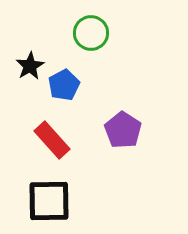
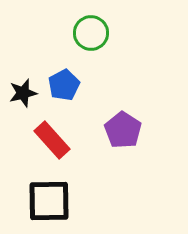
black star: moved 7 px left, 27 px down; rotated 16 degrees clockwise
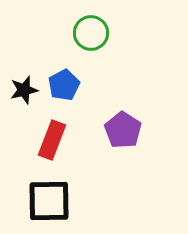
black star: moved 1 px right, 3 px up
red rectangle: rotated 63 degrees clockwise
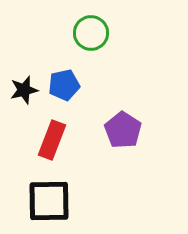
blue pentagon: rotated 16 degrees clockwise
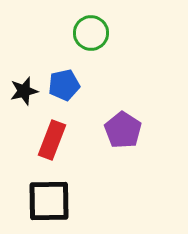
black star: moved 1 px down
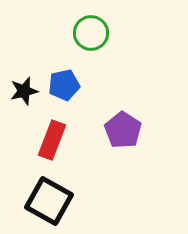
black square: rotated 30 degrees clockwise
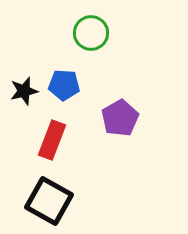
blue pentagon: rotated 16 degrees clockwise
purple pentagon: moved 3 px left, 12 px up; rotated 9 degrees clockwise
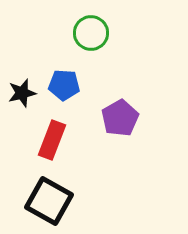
black star: moved 2 px left, 2 px down
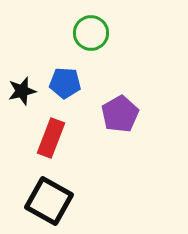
blue pentagon: moved 1 px right, 2 px up
black star: moved 2 px up
purple pentagon: moved 4 px up
red rectangle: moved 1 px left, 2 px up
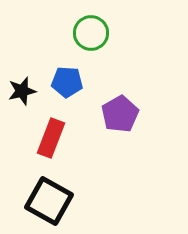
blue pentagon: moved 2 px right, 1 px up
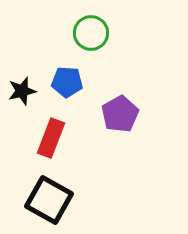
black square: moved 1 px up
